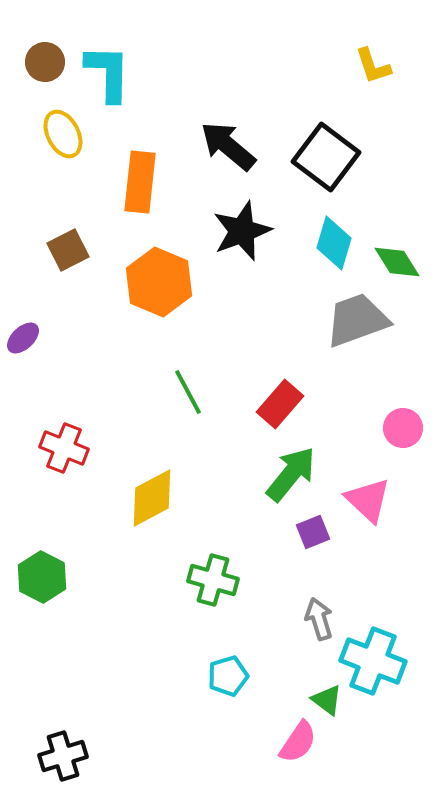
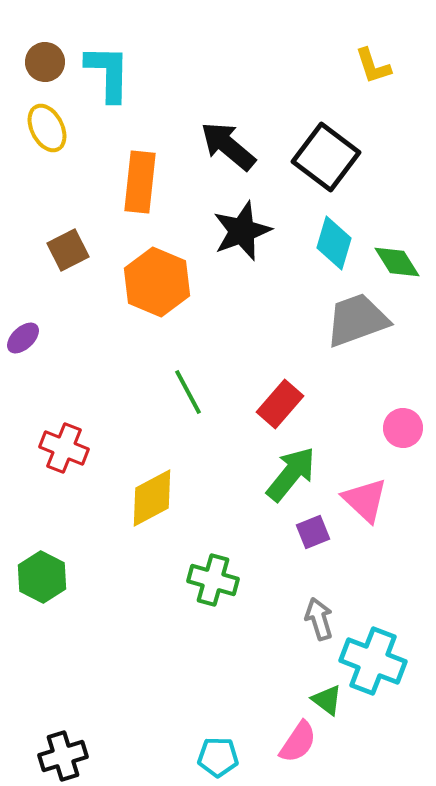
yellow ellipse: moved 16 px left, 6 px up
orange hexagon: moved 2 px left
pink triangle: moved 3 px left
cyan pentagon: moved 10 px left, 81 px down; rotated 18 degrees clockwise
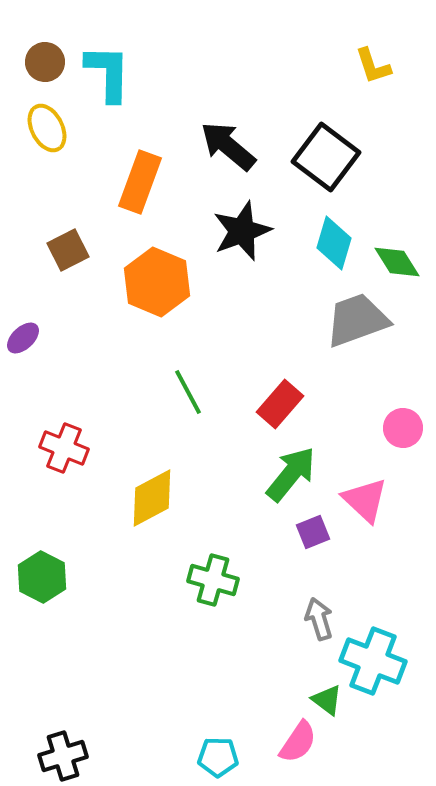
orange rectangle: rotated 14 degrees clockwise
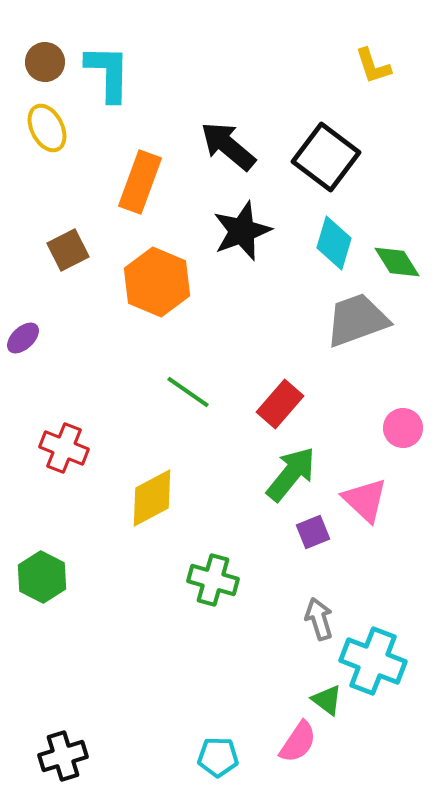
green line: rotated 27 degrees counterclockwise
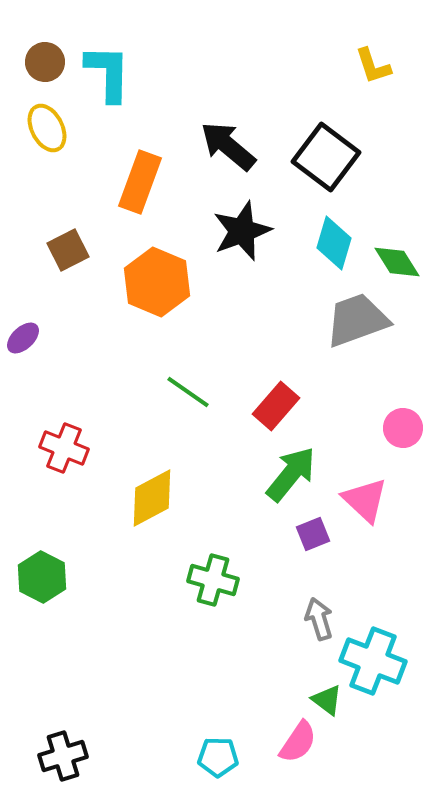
red rectangle: moved 4 px left, 2 px down
purple square: moved 2 px down
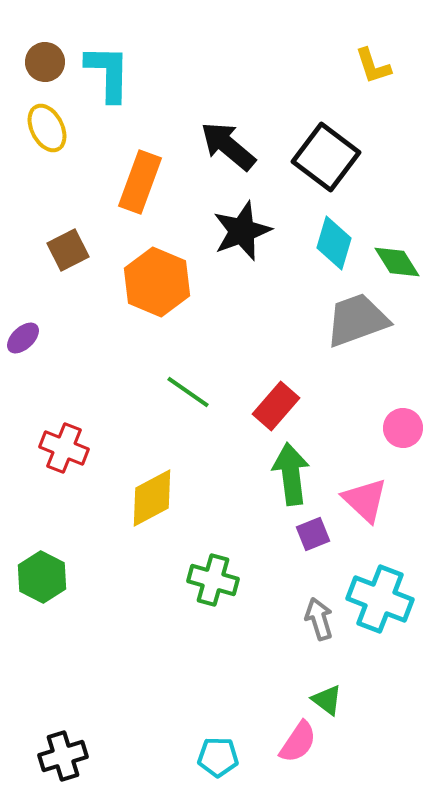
green arrow: rotated 46 degrees counterclockwise
cyan cross: moved 7 px right, 62 px up
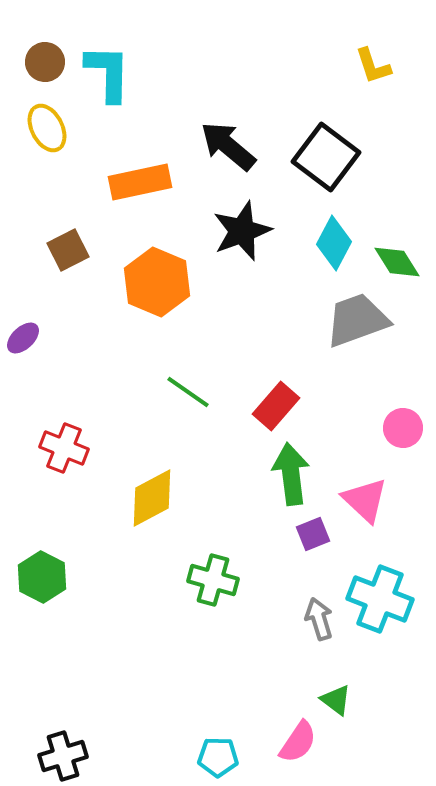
orange rectangle: rotated 58 degrees clockwise
cyan diamond: rotated 12 degrees clockwise
green triangle: moved 9 px right
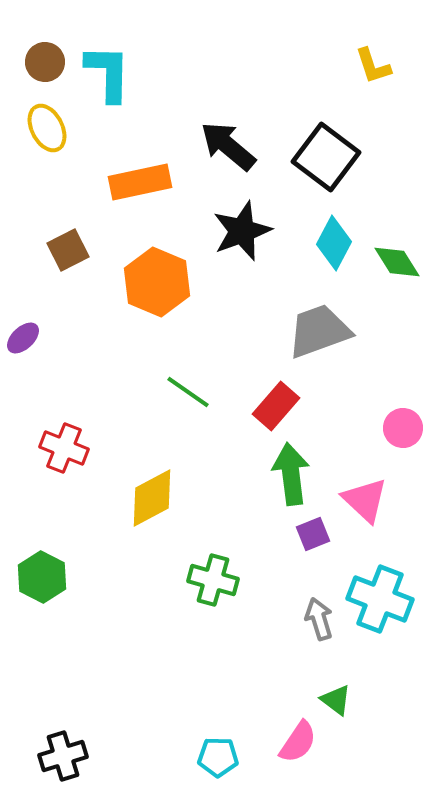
gray trapezoid: moved 38 px left, 11 px down
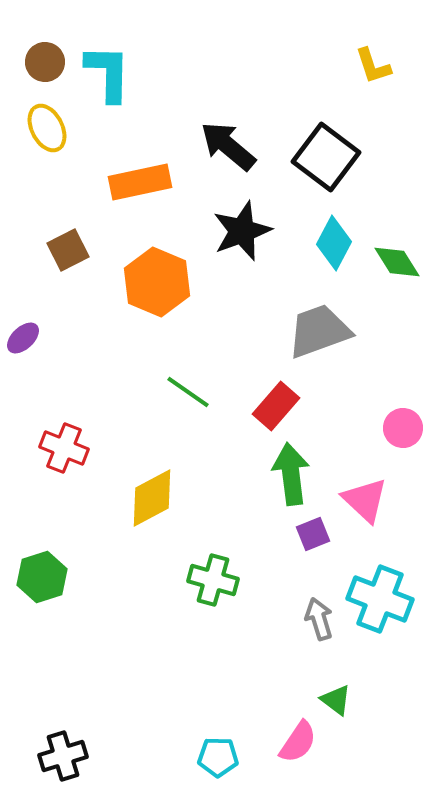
green hexagon: rotated 15 degrees clockwise
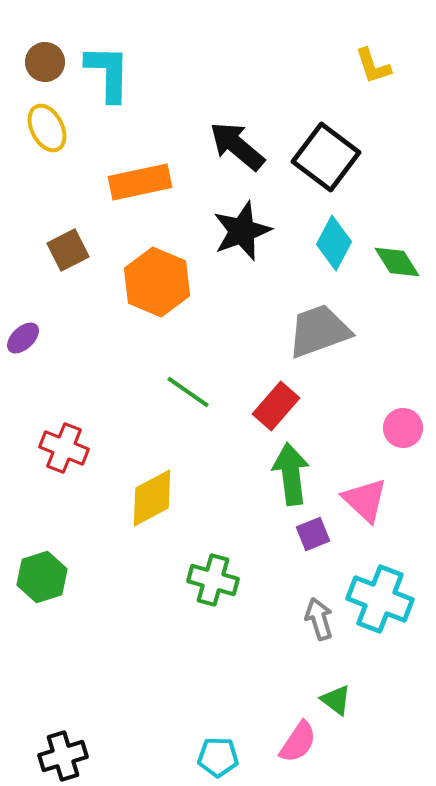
black arrow: moved 9 px right
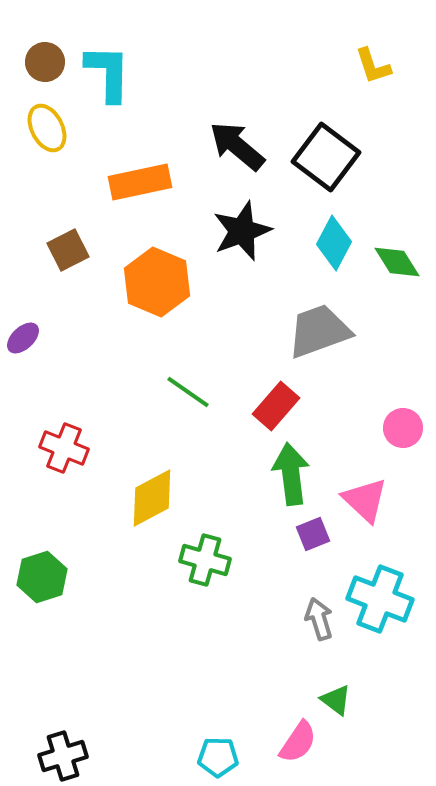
green cross: moved 8 px left, 20 px up
